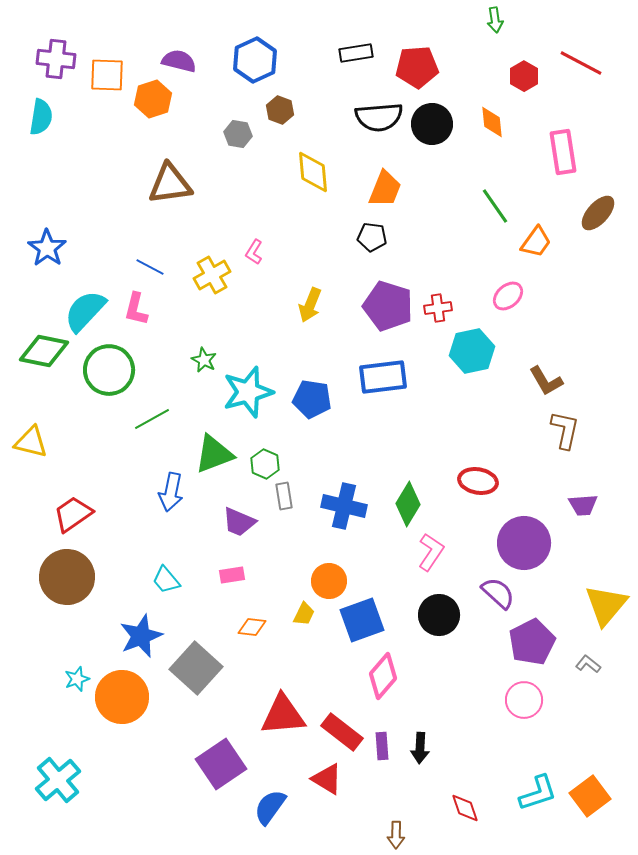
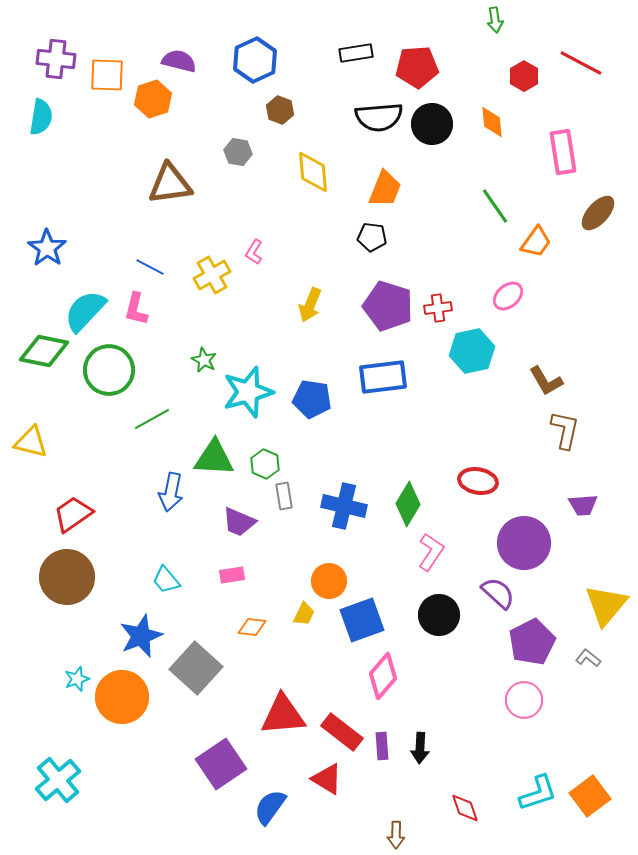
gray hexagon at (238, 134): moved 18 px down
green triangle at (214, 454): moved 4 px down; rotated 24 degrees clockwise
gray L-shape at (588, 664): moved 6 px up
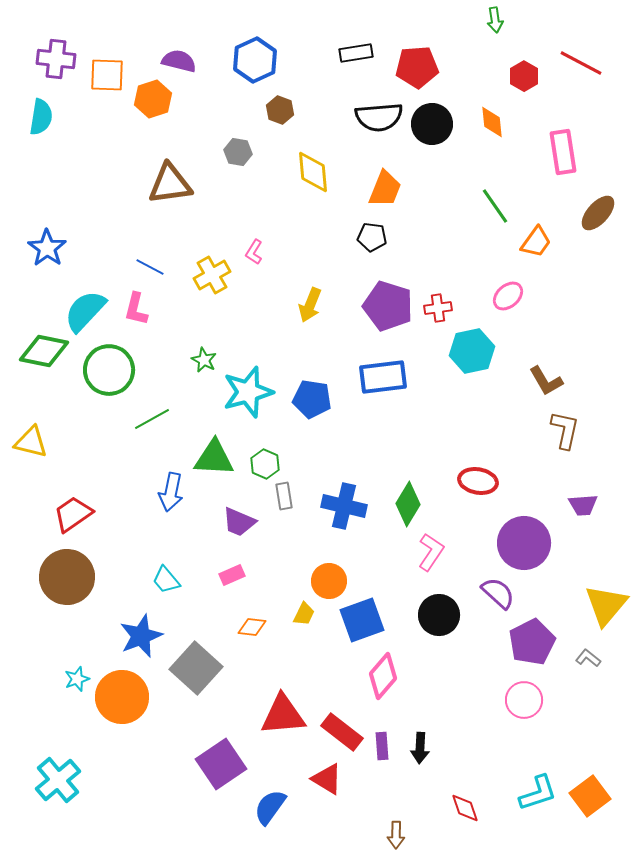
pink rectangle at (232, 575): rotated 15 degrees counterclockwise
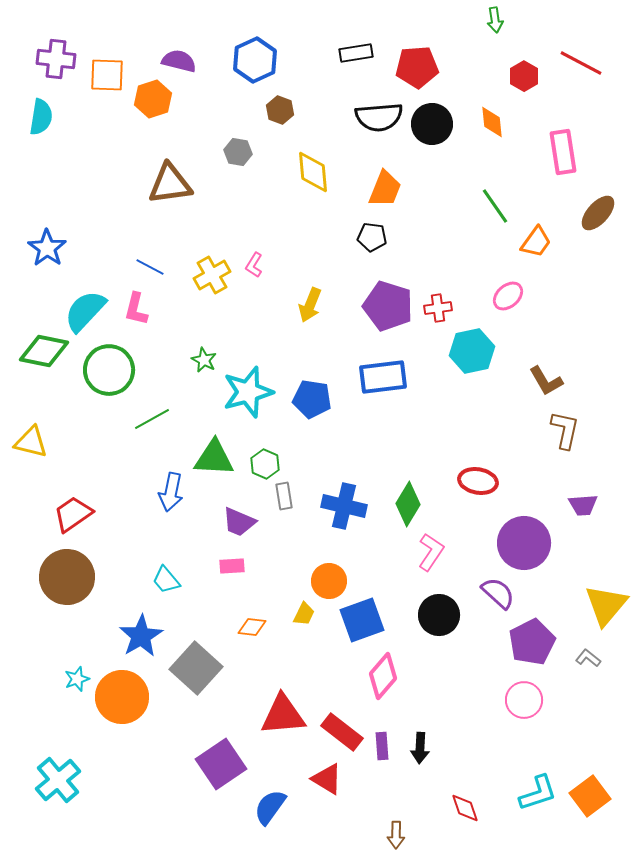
pink L-shape at (254, 252): moved 13 px down
pink rectangle at (232, 575): moved 9 px up; rotated 20 degrees clockwise
blue star at (141, 636): rotated 9 degrees counterclockwise
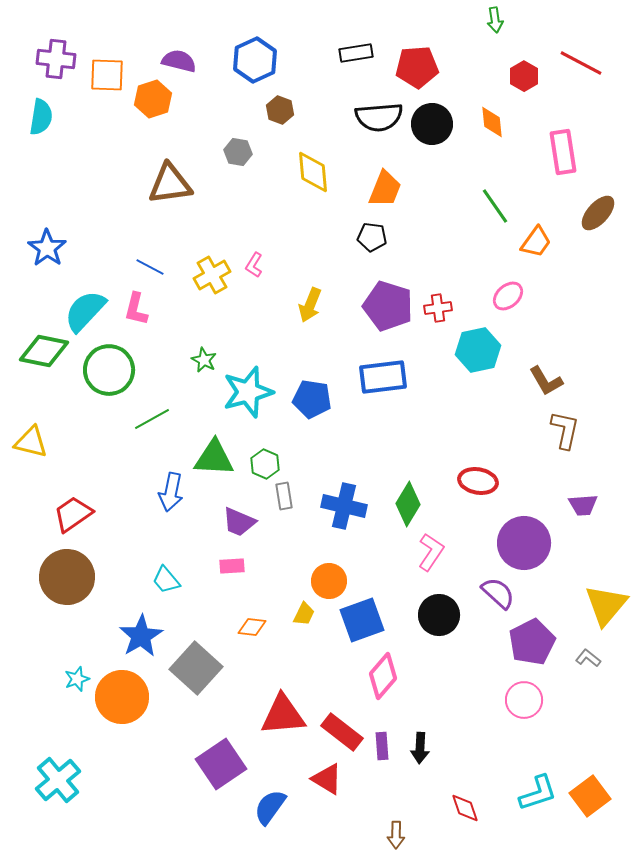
cyan hexagon at (472, 351): moved 6 px right, 1 px up
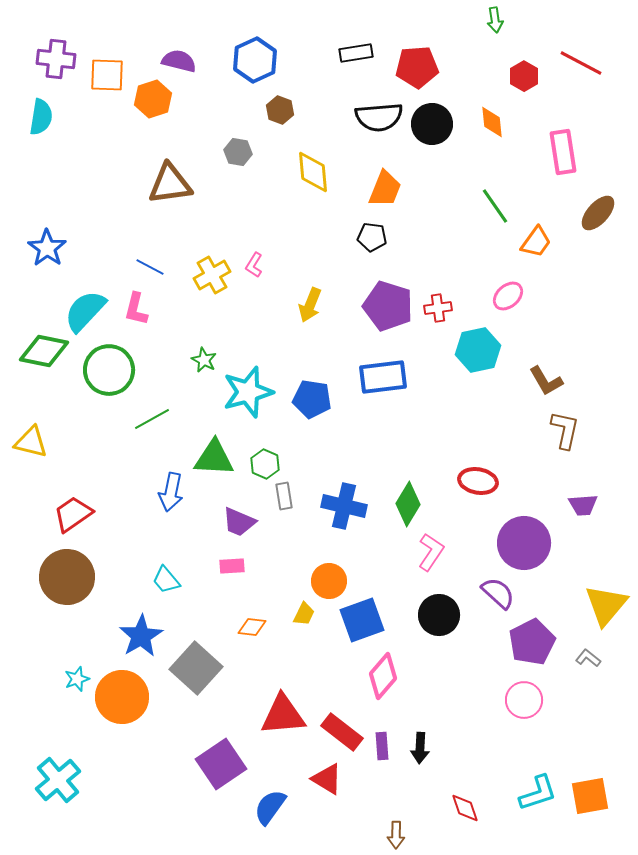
orange square at (590, 796): rotated 27 degrees clockwise
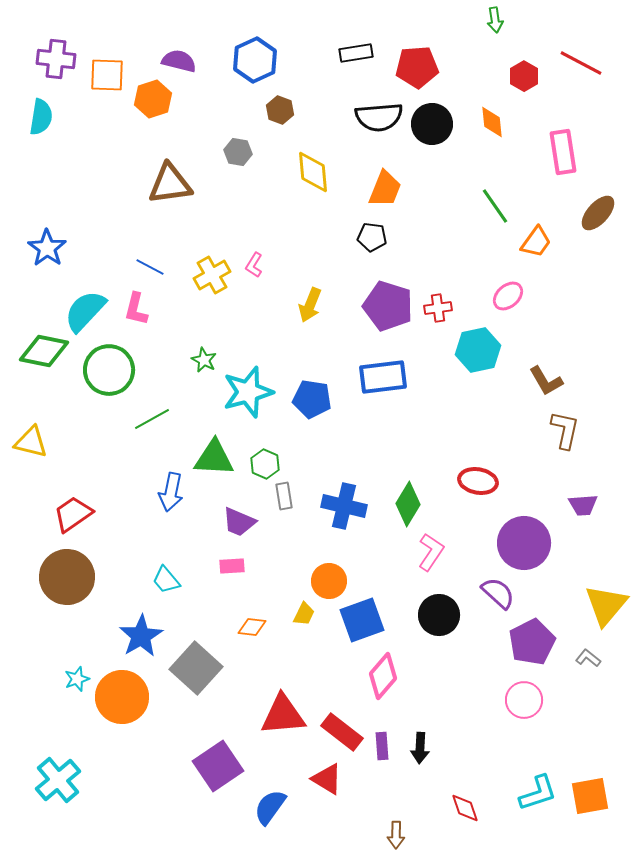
purple square at (221, 764): moved 3 px left, 2 px down
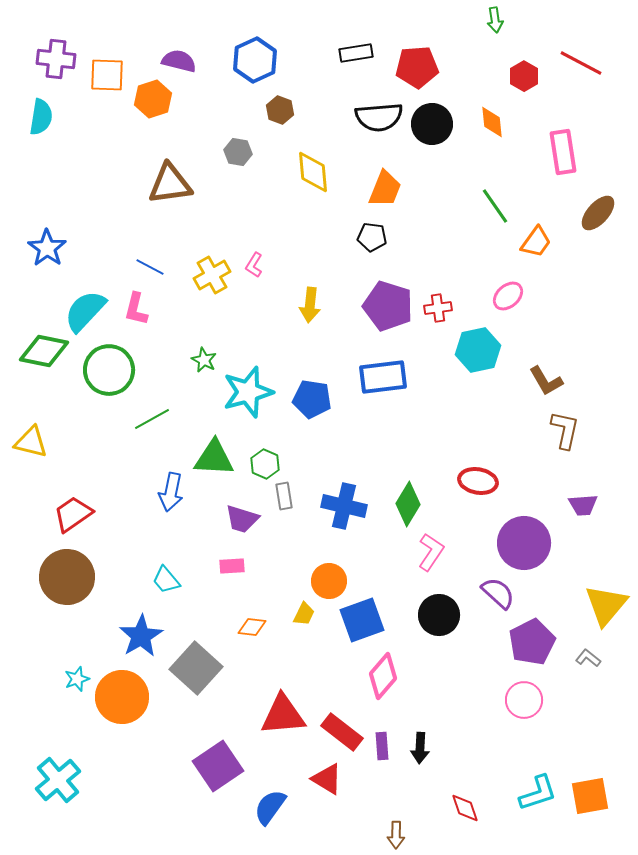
yellow arrow at (310, 305): rotated 16 degrees counterclockwise
purple trapezoid at (239, 522): moved 3 px right, 3 px up; rotated 6 degrees counterclockwise
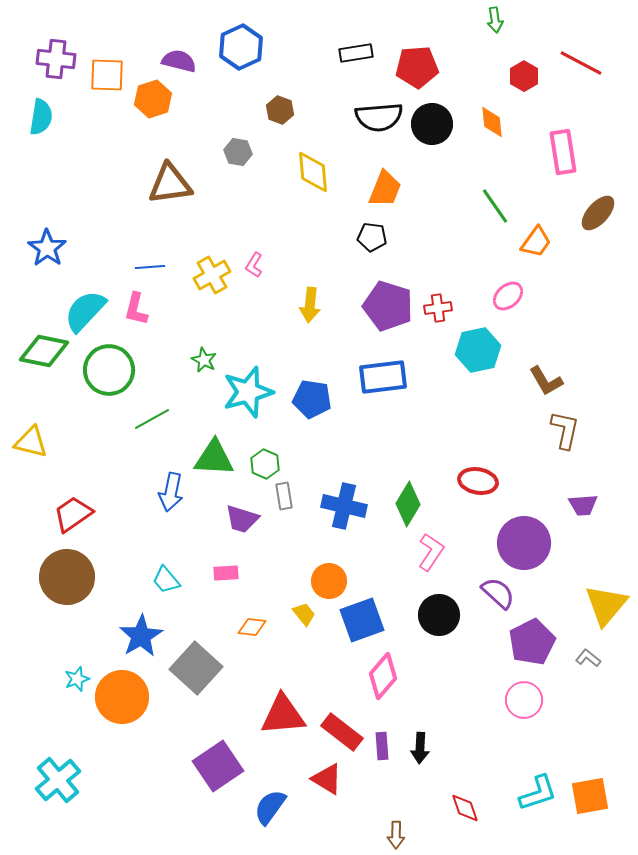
blue hexagon at (255, 60): moved 14 px left, 13 px up
blue line at (150, 267): rotated 32 degrees counterclockwise
pink rectangle at (232, 566): moved 6 px left, 7 px down
yellow trapezoid at (304, 614): rotated 65 degrees counterclockwise
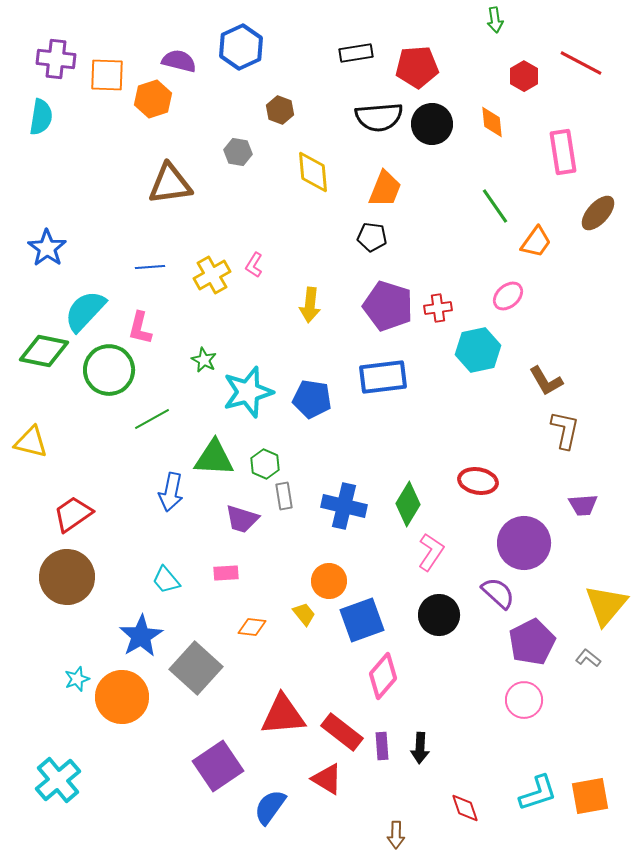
pink L-shape at (136, 309): moved 4 px right, 19 px down
